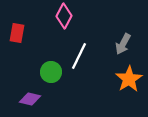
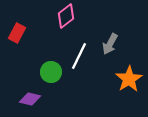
pink diamond: moved 2 px right; rotated 25 degrees clockwise
red rectangle: rotated 18 degrees clockwise
gray arrow: moved 13 px left
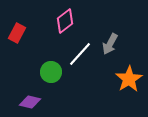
pink diamond: moved 1 px left, 5 px down
white line: moved 1 px right, 2 px up; rotated 16 degrees clockwise
purple diamond: moved 3 px down
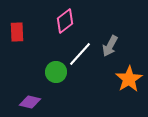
red rectangle: moved 1 px up; rotated 30 degrees counterclockwise
gray arrow: moved 2 px down
green circle: moved 5 px right
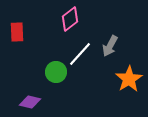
pink diamond: moved 5 px right, 2 px up
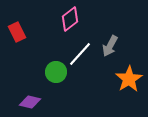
red rectangle: rotated 24 degrees counterclockwise
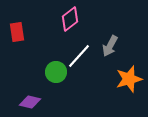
red rectangle: rotated 18 degrees clockwise
white line: moved 1 px left, 2 px down
orange star: rotated 16 degrees clockwise
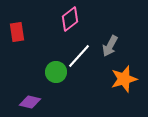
orange star: moved 5 px left
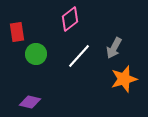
gray arrow: moved 4 px right, 2 px down
green circle: moved 20 px left, 18 px up
